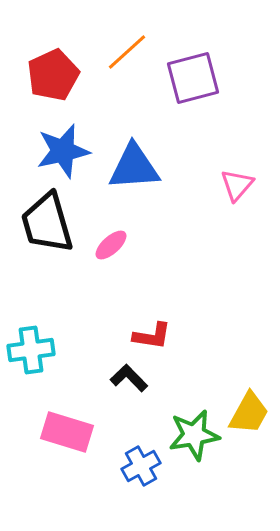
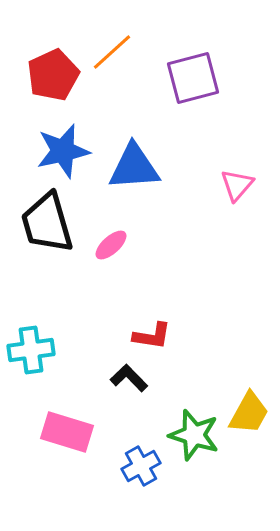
orange line: moved 15 px left
green star: rotated 27 degrees clockwise
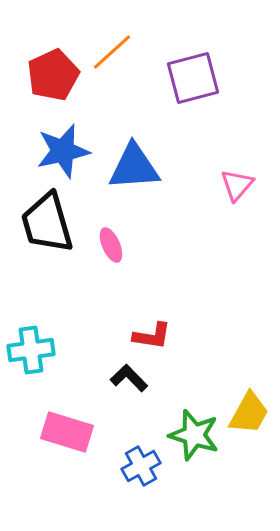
pink ellipse: rotated 72 degrees counterclockwise
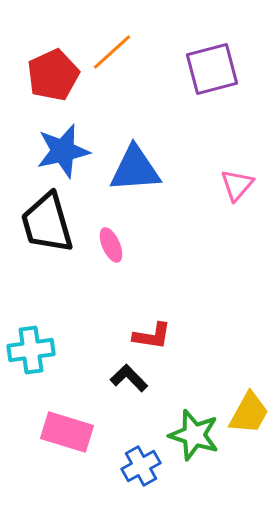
purple square: moved 19 px right, 9 px up
blue triangle: moved 1 px right, 2 px down
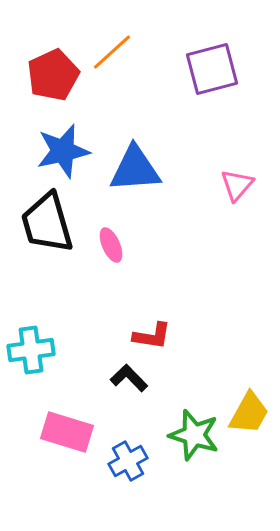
blue cross: moved 13 px left, 5 px up
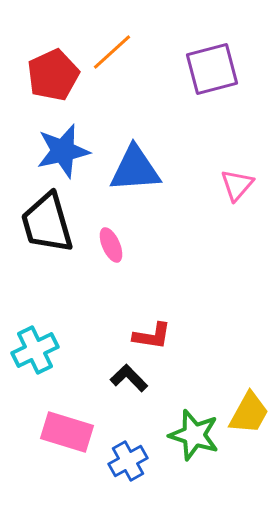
cyan cross: moved 4 px right; rotated 18 degrees counterclockwise
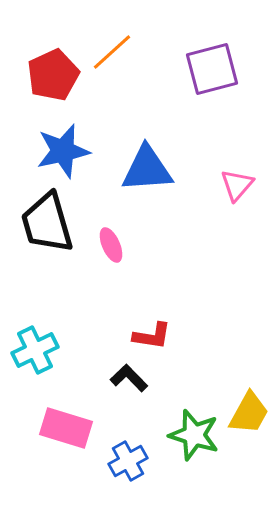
blue triangle: moved 12 px right
pink rectangle: moved 1 px left, 4 px up
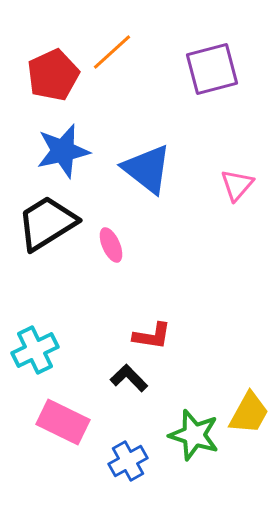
blue triangle: rotated 42 degrees clockwise
black trapezoid: rotated 74 degrees clockwise
pink rectangle: moved 3 px left, 6 px up; rotated 9 degrees clockwise
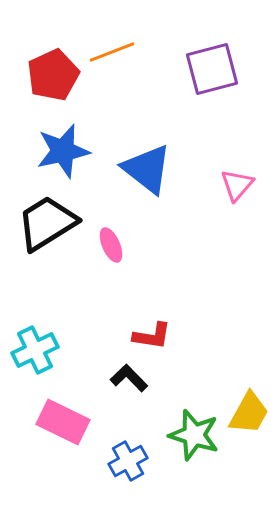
orange line: rotated 21 degrees clockwise
